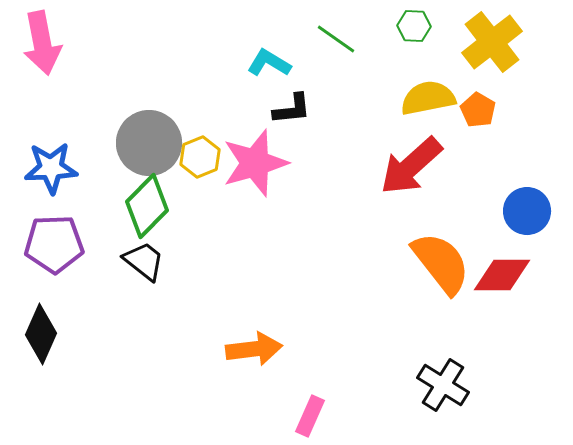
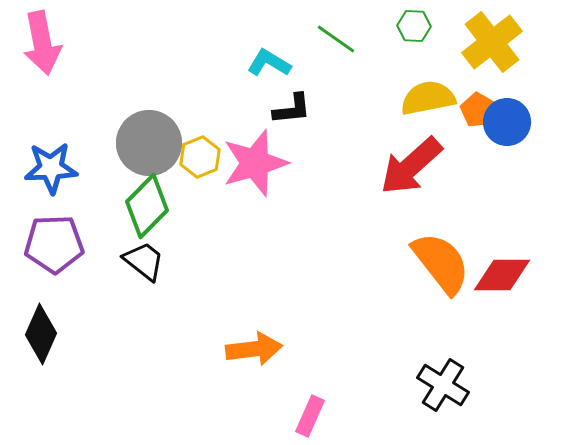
blue circle: moved 20 px left, 89 px up
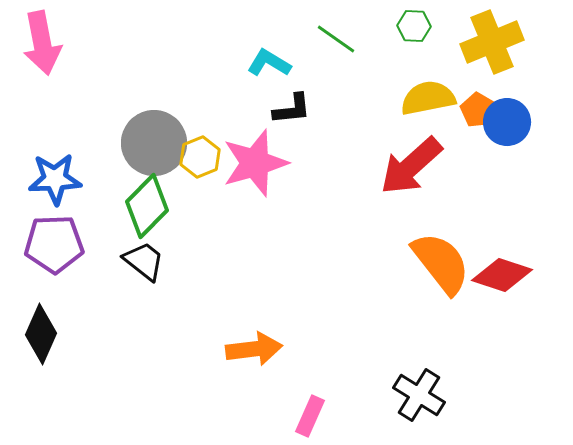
yellow cross: rotated 16 degrees clockwise
gray circle: moved 5 px right
blue star: moved 4 px right, 11 px down
red diamond: rotated 18 degrees clockwise
black cross: moved 24 px left, 10 px down
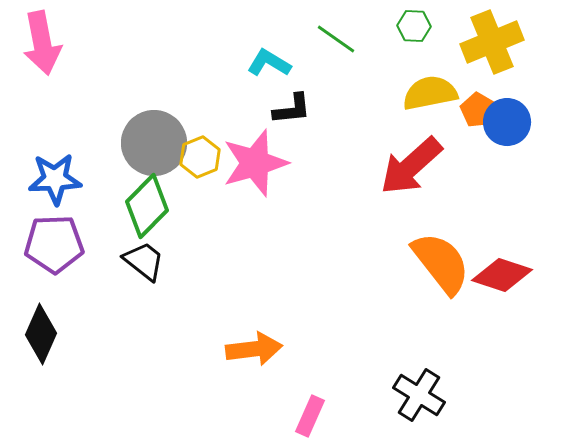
yellow semicircle: moved 2 px right, 5 px up
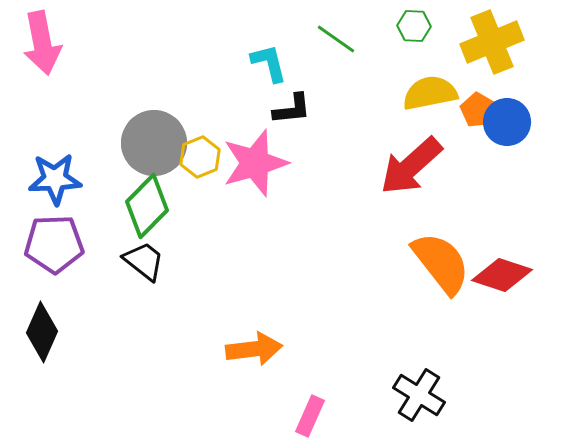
cyan L-shape: rotated 45 degrees clockwise
black diamond: moved 1 px right, 2 px up
